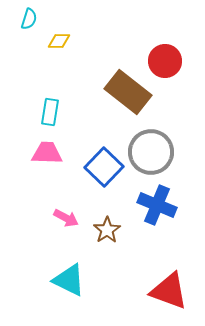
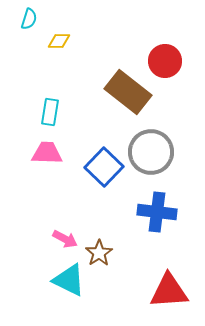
blue cross: moved 7 px down; rotated 15 degrees counterclockwise
pink arrow: moved 1 px left, 21 px down
brown star: moved 8 px left, 23 px down
red triangle: rotated 24 degrees counterclockwise
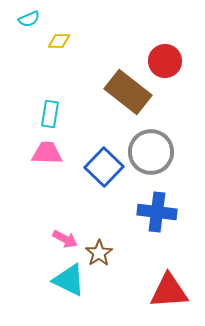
cyan semicircle: rotated 50 degrees clockwise
cyan rectangle: moved 2 px down
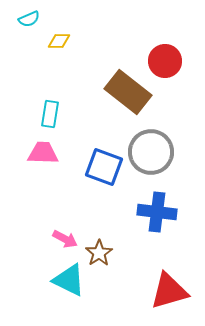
pink trapezoid: moved 4 px left
blue square: rotated 24 degrees counterclockwise
red triangle: rotated 12 degrees counterclockwise
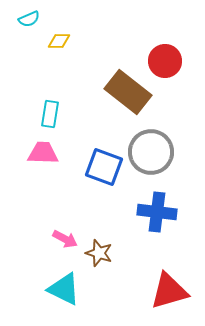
brown star: rotated 20 degrees counterclockwise
cyan triangle: moved 5 px left, 9 px down
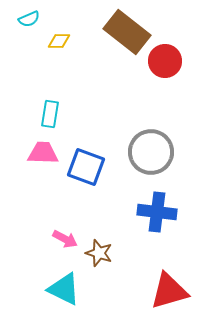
brown rectangle: moved 1 px left, 60 px up
blue square: moved 18 px left
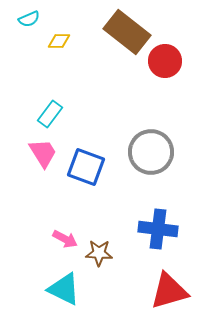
cyan rectangle: rotated 28 degrees clockwise
pink trapezoid: rotated 56 degrees clockwise
blue cross: moved 1 px right, 17 px down
brown star: rotated 16 degrees counterclockwise
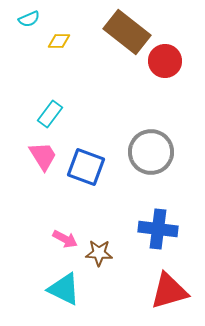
pink trapezoid: moved 3 px down
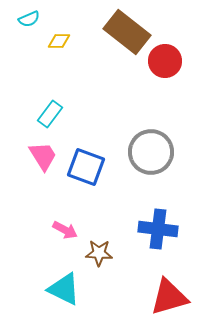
pink arrow: moved 9 px up
red triangle: moved 6 px down
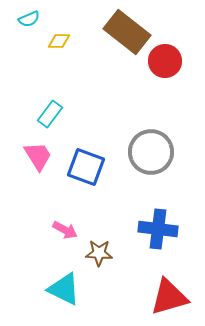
pink trapezoid: moved 5 px left
